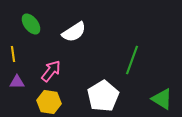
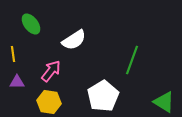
white semicircle: moved 8 px down
green triangle: moved 2 px right, 3 px down
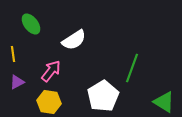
green line: moved 8 px down
purple triangle: rotated 28 degrees counterclockwise
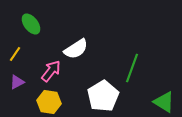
white semicircle: moved 2 px right, 9 px down
yellow line: moved 2 px right; rotated 42 degrees clockwise
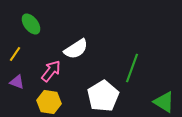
purple triangle: rotated 49 degrees clockwise
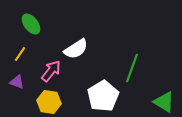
yellow line: moved 5 px right
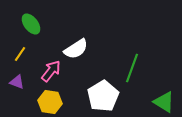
yellow hexagon: moved 1 px right
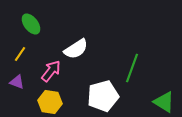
white pentagon: rotated 16 degrees clockwise
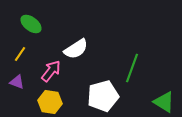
green ellipse: rotated 15 degrees counterclockwise
